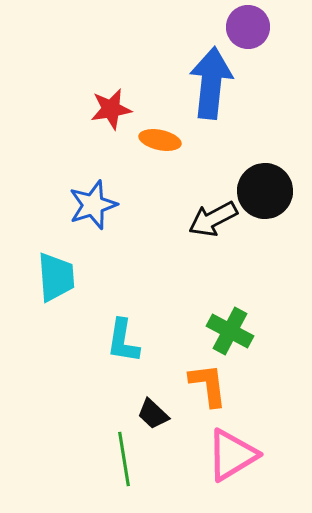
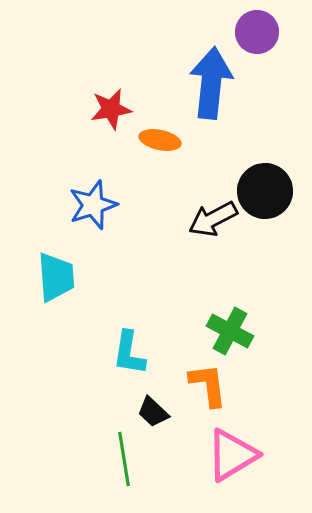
purple circle: moved 9 px right, 5 px down
cyan L-shape: moved 6 px right, 12 px down
black trapezoid: moved 2 px up
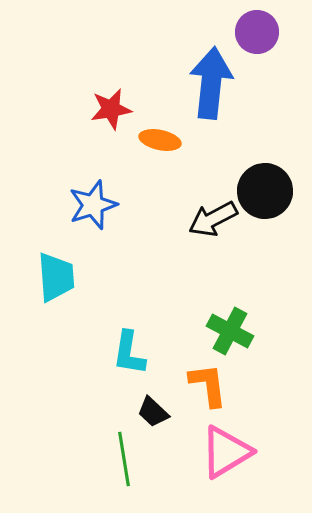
pink triangle: moved 6 px left, 3 px up
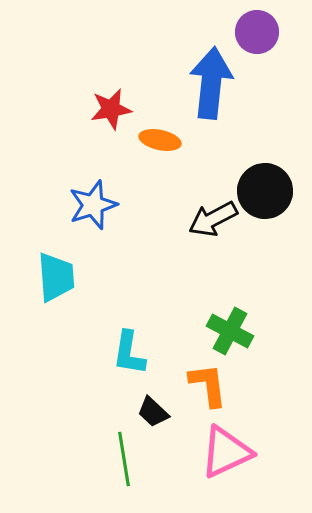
pink triangle: rotated 6 degrees clockwise
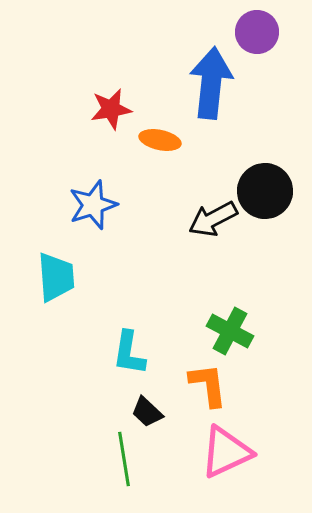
black trapezoid: moved 6 px left
